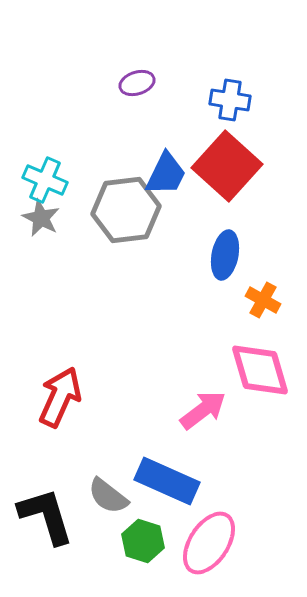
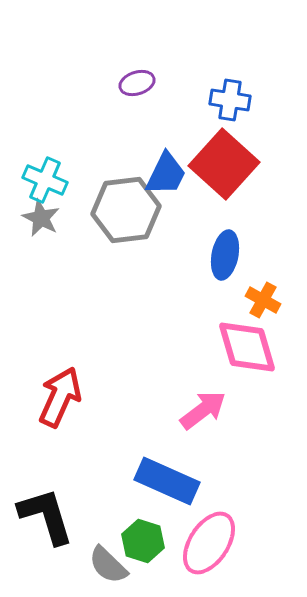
red square: moved 3 px left, 2 px up
pink diamond: moved 13 px left, 23 px up
gray semicircle: moved 69 px down; rotated 6 degrees clockwise
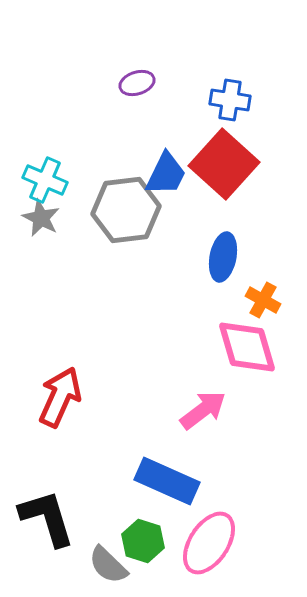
blue ellipse: moved 2 px left, 2 px down
black L-shape: moved 1 px right, 2 px down
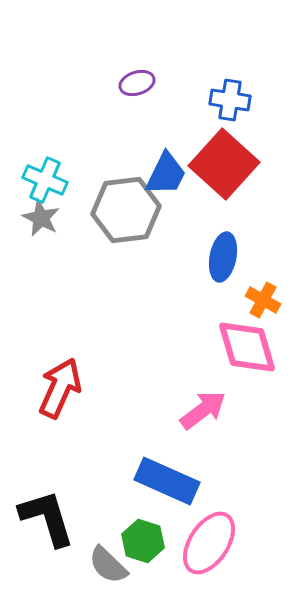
red arrow: moved 9 px up
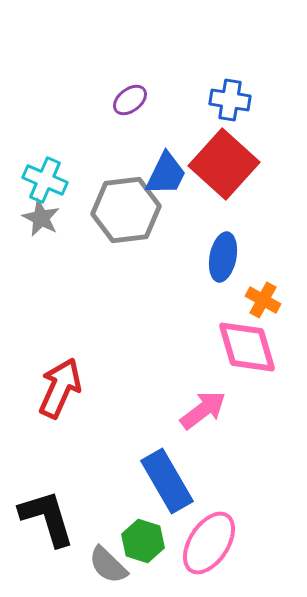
purple ellipse: moved 7 px left, 17 px down; rotated 20 degrees counterclockwise
blue rectangle: rotated 36 degrees clockwise
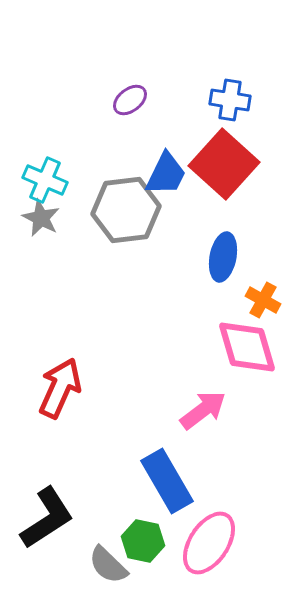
black L-shape: rotated 74 degrees clockwise
green hexagon: rotated 6 degrees counterclockwise
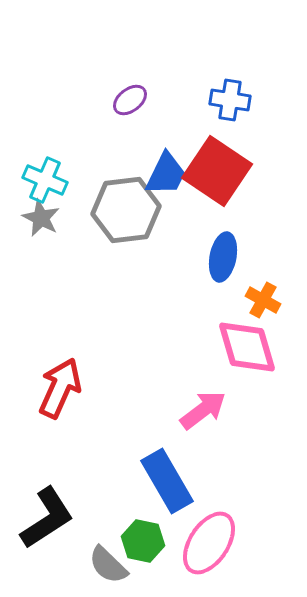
red square: moved 7 px left, 7 px down; rotated 8 degrees counterclockwise
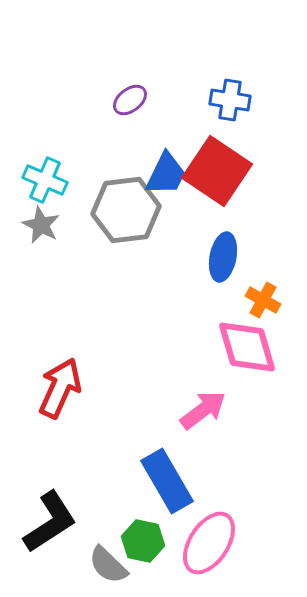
gray star: moved 7 px down
black L-shape: moved 3 px right, 4 px down
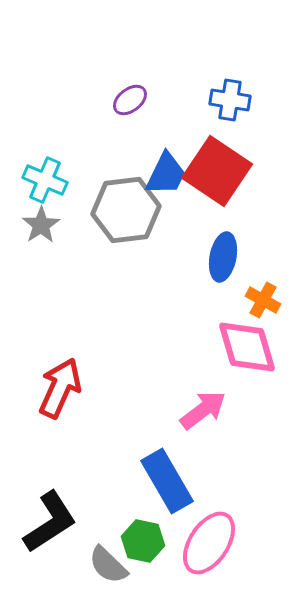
gray star: rotated 12 degrees clockwise
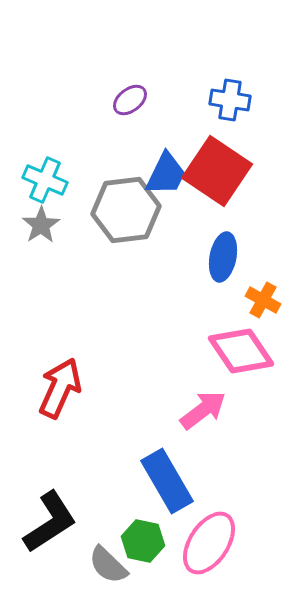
pink diamond: moved 6 px left, 4 px down; rotated 18 degrees counterclockwise
